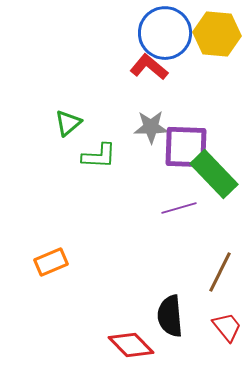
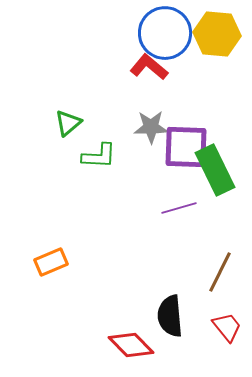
green rectangle: moved 1 px right, 4 px up; rotated 18 degrees clockwise
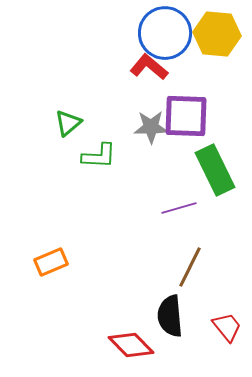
purple square: moved 31 px up
brown line: moved 30 px left, 5 px up
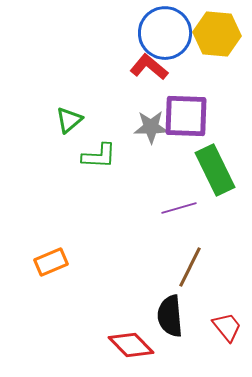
green triangle: moved 1 px right, 3 px up
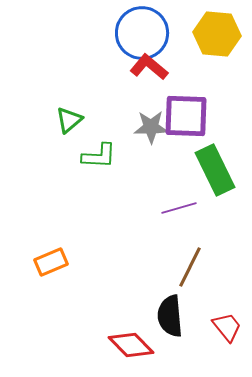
blue circle: moved 23 px left
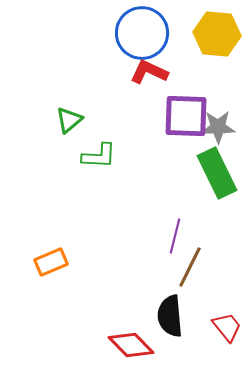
red L-shape: moved 5 px down; rotated 15 degrees counterclockwise
gray star: moved 67 px right
green rectangle: moved 2 px right, 3 px down
purple line: moved 4 px left, 28 px down; rotated 60 degrees counterclockwise
